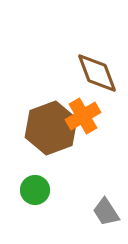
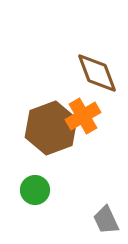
gray trapezoid: moved 8 px down; rotated 8 degrees clockwise
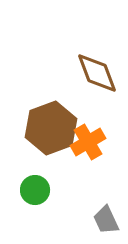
orange cross: moved 5 px right, 26 px down
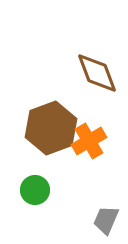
orange cross: moved 1 px right, 1 px up
gray trapezoid: rotated 48 degrees clockwise
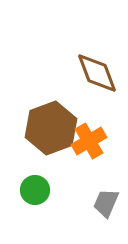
gray trapezoid: moved 17 px up
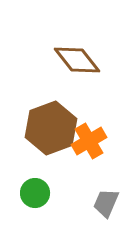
brown diamond: moved 20 px left, 13 px up; rotated 18 degrees counterclockwise
green circle: moved 3 px down
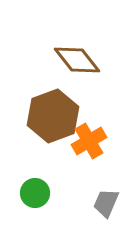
brown hexagon: moved 2 px right, 12 px up
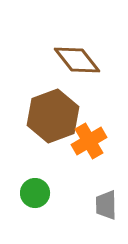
gray trapezoid: moved 2 px down; rotated 24 degrees counterclockwise
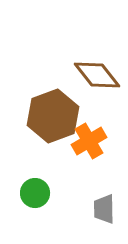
brown diamond: moved 20 px right, 15 px down
gray trapezoid: moved 2 px left, 4 px down
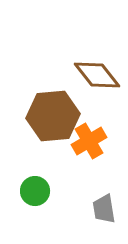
brown hexagon: rotated 15 degrees clockwise
green circle: moved 2 px up
gray trapezoid: rotated 8 degrees counterclockwise
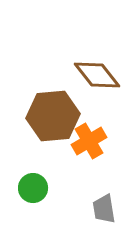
green circle: moved 2 px left, 3 px up
